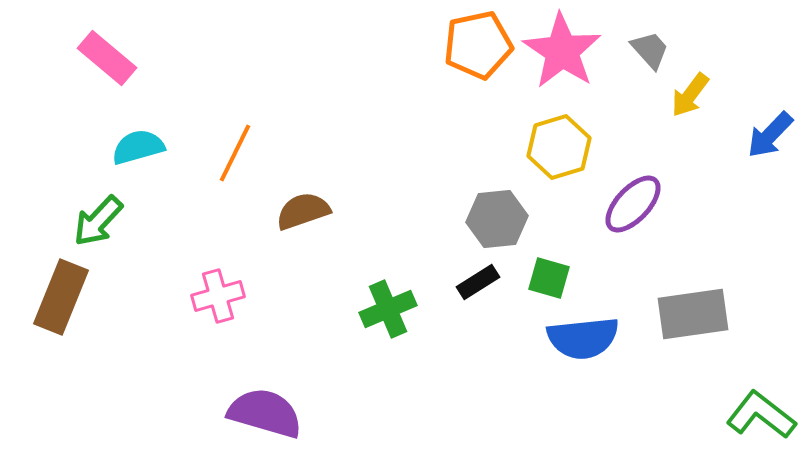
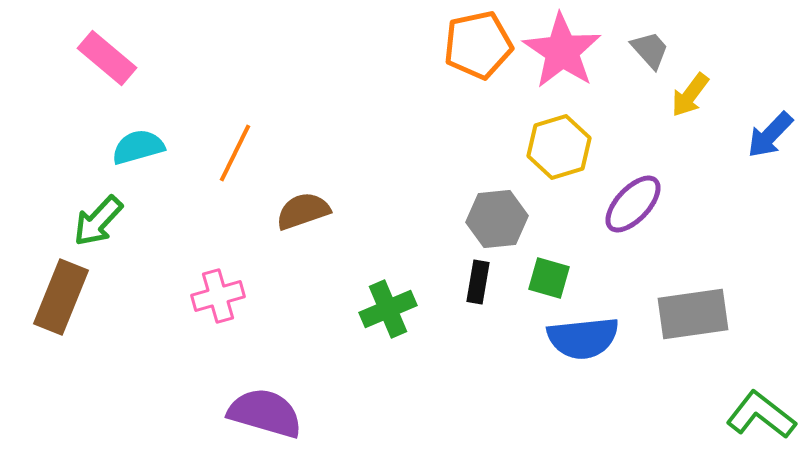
black rectangle: rotated 48 degrees counterclockwise
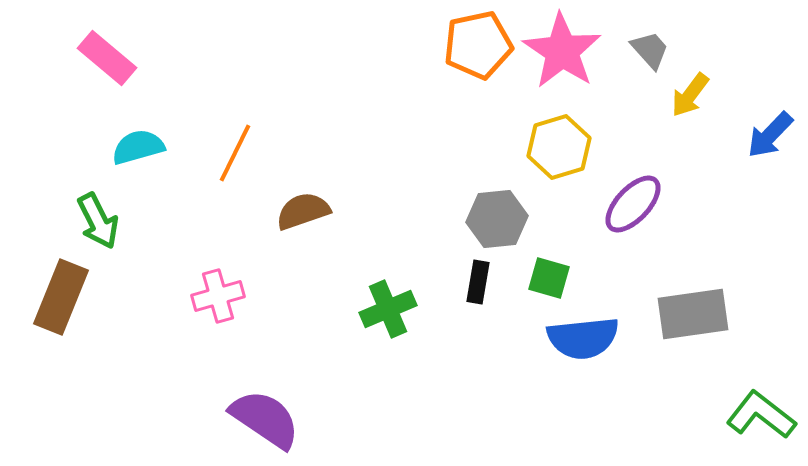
green arrow: rotated 70 degrees counterclockwise
purple semicircle: moved 6 px down; rotated 18 degrees clockwise
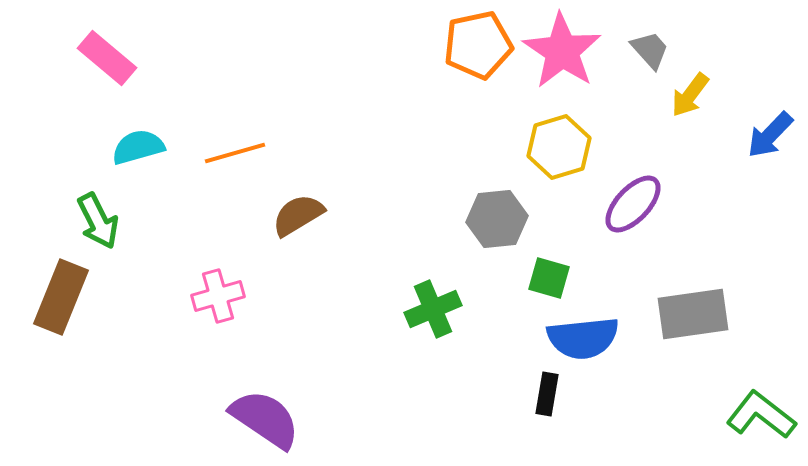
orange line: rotated 48 degrees clockwise
brown semicircle: moved 5 px left, 4 px down; rotated 12 degrees counterclockwise
black rectangle: moved 69 px right, 112 px down
green cross: moved 45 px right
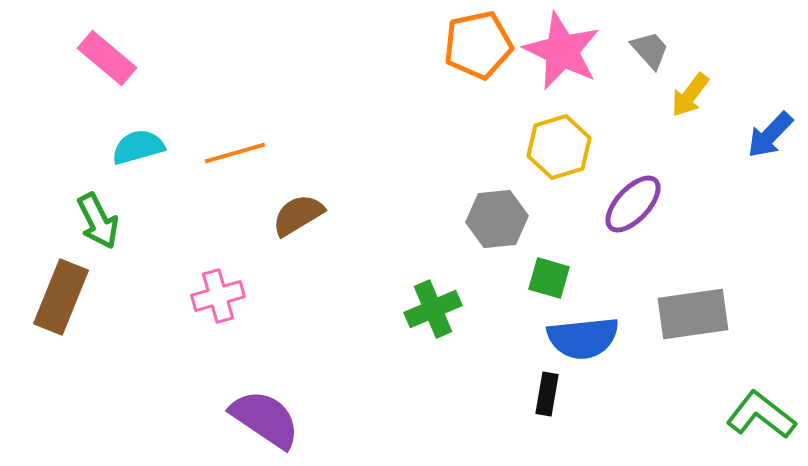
pink star: rotated 8 degrees counterclockwise
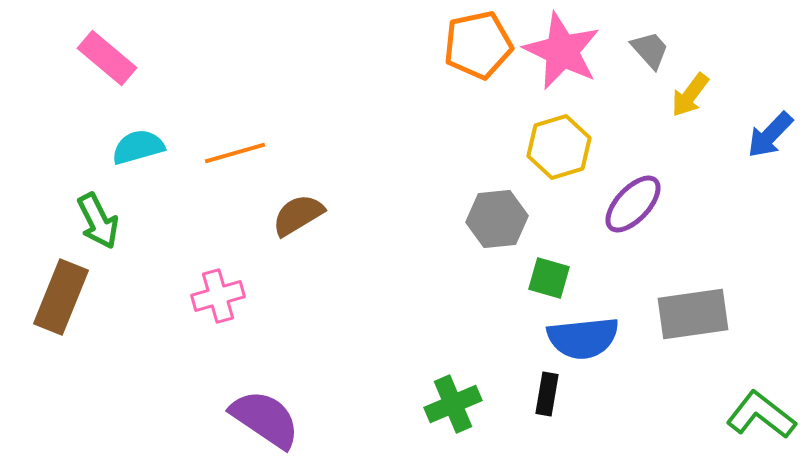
green cross: moved 20 px right, 95 px down
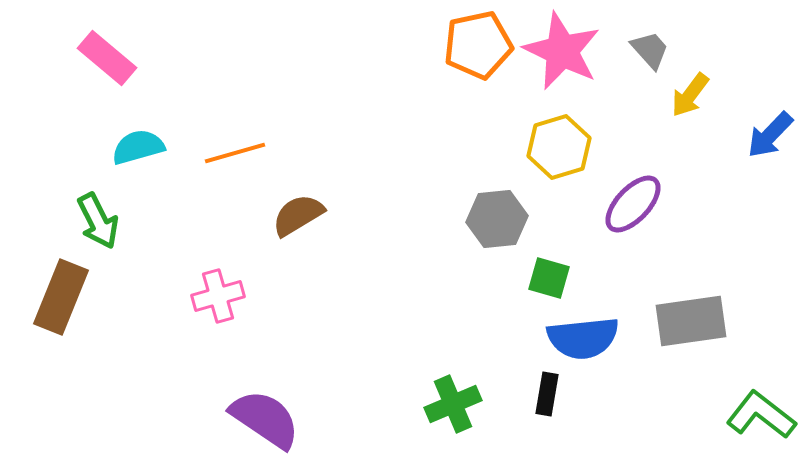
gray rectangle: moved 2 px left, 7 px down
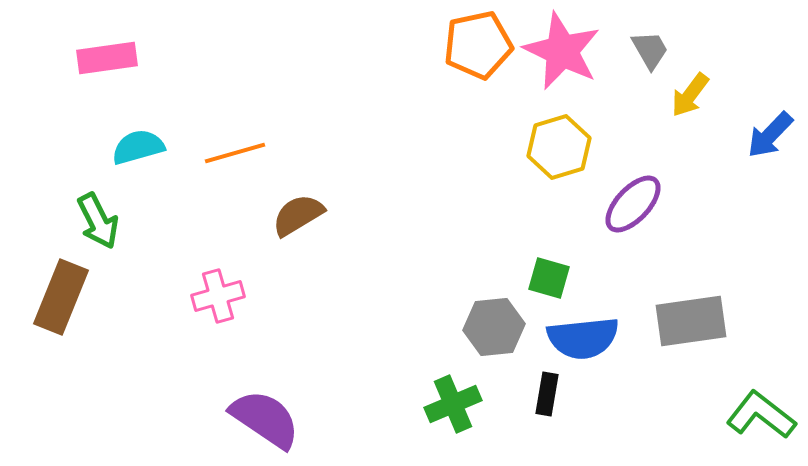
gray trapezoid: rotated 12 degrees clockwise
pink rectangle: rotated 48 degrees counterclockwise
gray hexagon: moved 3 px left, 108 px down
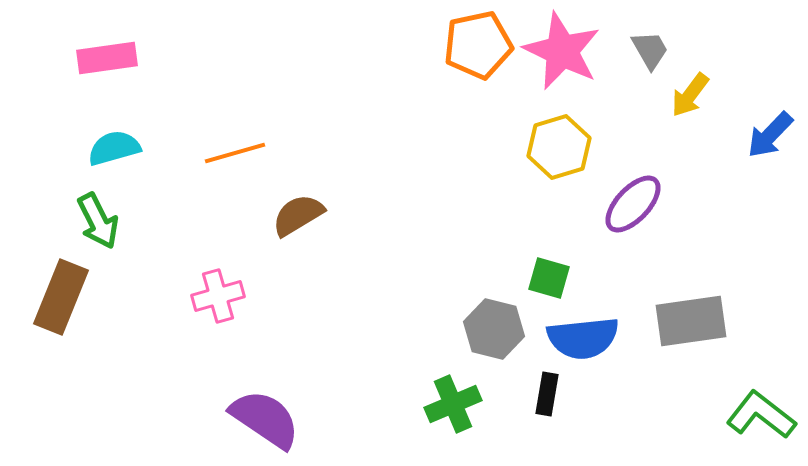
cyan semicircle: moved 24 px left, 1 px down
gray hexagon: moved 2 px down; rotated 20 degrees clockwise
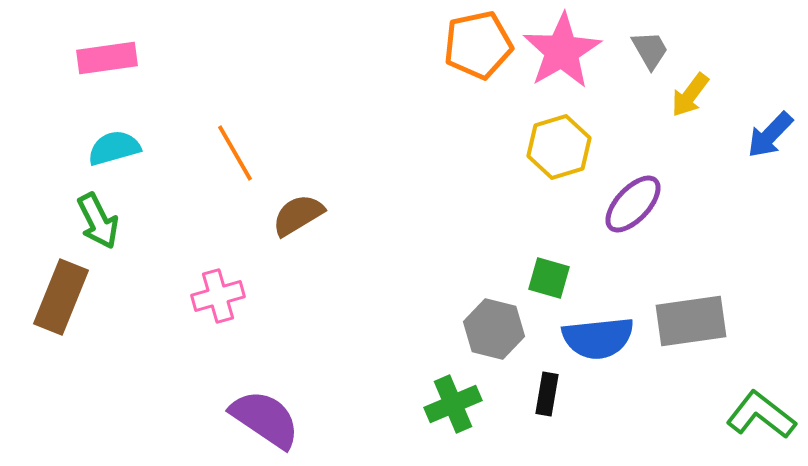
pink star: rotated 16 degrees clockwise
orange line: rotated 76 degrees clockwise
blue semicircle: moved 15 px right
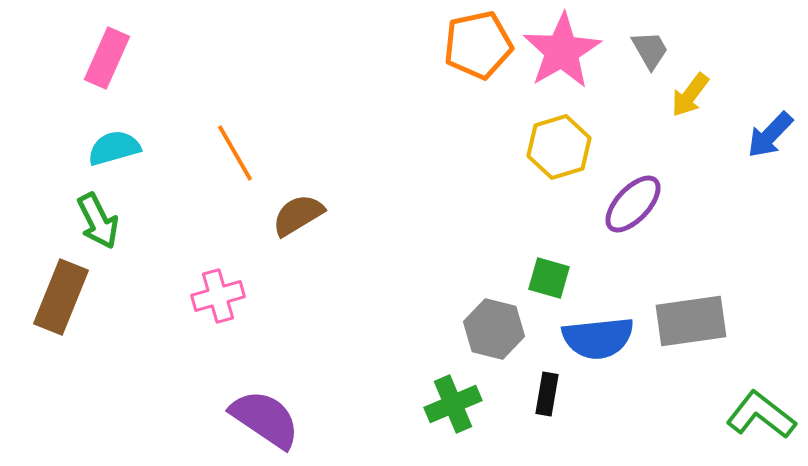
pink rectangle: rotated 58 degrees counterclockwise
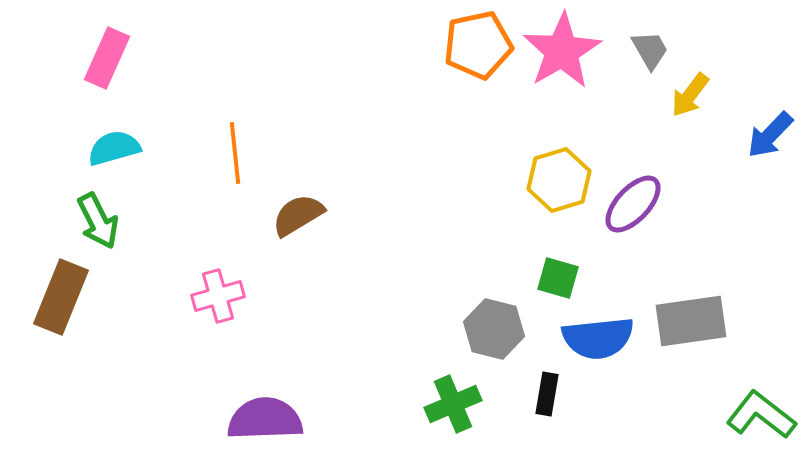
yellow hexagon: moved 33 px down
orange line: rotated 24 degrees clockwise
green square: moved 9 px right
purple semicircle: rotated 36 degrees counterclockwise
